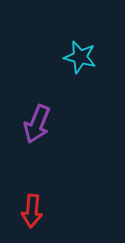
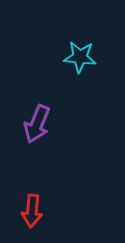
cyan star: rotated 8 degrees counterclockwise
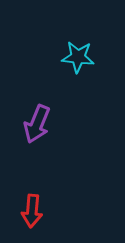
cyan star: moved 2 px left
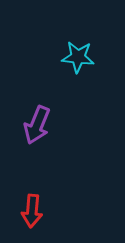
purple arrow: moved 1 px down
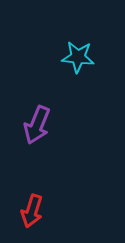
red arrow: rotated 12 degrees clockwise
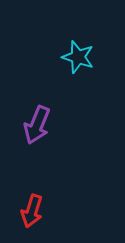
cyan star: rotated 12 degrees clockwise
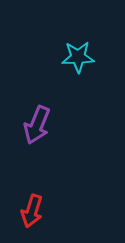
cyan star: rotated 20 degrees counterclockwise
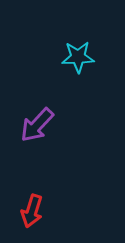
purple arrow: rotated 21 degrees clockwise
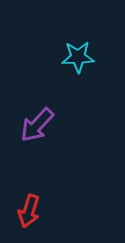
red arrow: moved 3 px left
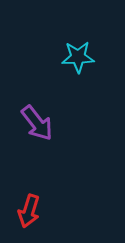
purple arrow: moved 2 px up; rotated 81 degrees counterclockwise
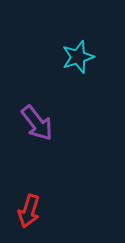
cyan star: rotated 16 degrees counterclockwise
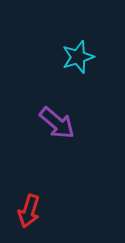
purple arrow: moved 20 px right; rotated 12 degrees counterclockwise
